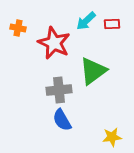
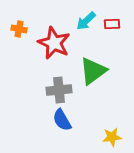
orange cross: moved 1 px right, 1 px down
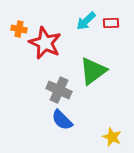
red rectangle: moved 1 px left, 1 px up
red star: moved 9 px left
gray cross: rotated 30 degrees clockwise
blue semicircle: rotated 15 degrees counterclockwise
yellow star: rotated 30 degrees clockwise
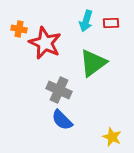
cyan arrow: rotated 30 degrees counterclockwise
green triangle: moved 8 px up
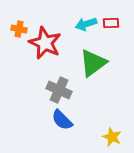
cyan arrow: moved 3 px down; rotated 55 degrees clockwise
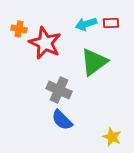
green triangle: moved 1 px right, 1 px up
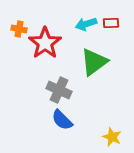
red star: rotated 12 degrees clockwise
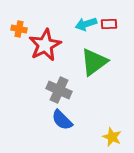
red rectangle: moved 2 px left, 1 px down
red star: moved 2 px down; rotated 8 degrees clockwise
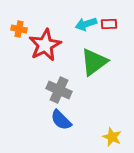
blue semicircle: moved 1 px left
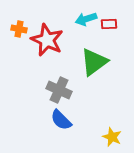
cyan arrow: moved 5 px up
red star: moved 2 px right, 5 px up; rotated 20 degrees counterclockwise
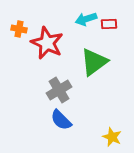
red star: moved 3 px down
gray cross: rotated 35 degrees clockwise
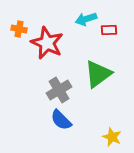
red rectangle: moved 6 px down
green triangle: moved 4 px right, 12 px down
